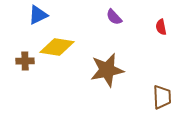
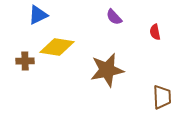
red semicircle: moved 6 px left, 5 px down
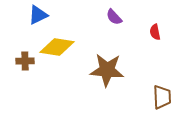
brown star: rotated 16 degrees clockwise
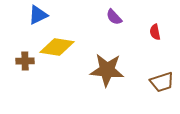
brown trapezoid: moved 15 px up; rotated 75 degrees clockwise
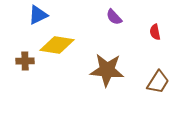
yellow diamond: moved 2 px up
brown trapezoid: moved 4 px left; rotated 40 degrees counterclockwise
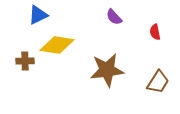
brown star: rotated 12 degrees counterclockwise
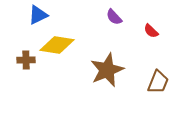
red semicircle: moved 4 px left, 1 px up; rotated 35 degrees counterclockwise
brown cross: moved 1 px right, 1 px up
brown star: rotated 16 degrees counterclockwise
brown trapezoid: rotated 10 degrees counterclockwise
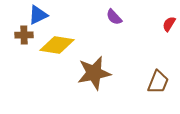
red semicircle: moved 18 px right, 7 px up; rotated 77 degrees clockwise
brown cross: moved 2 px left, 25 px up
brown star: moved 13 px left, 3 px down; rotated 12 degrees clockwise
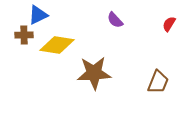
purple semicircle: moved 1 px right, 3 px down
brown star: rotated 8 degrees clockwise
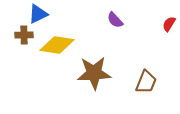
blue triangle: moved 1 px up
brown trapezoid: moved 12 px left
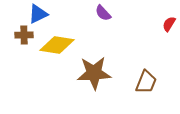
purple semicircle: moved 12 px left, 7 px up
